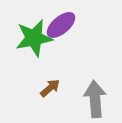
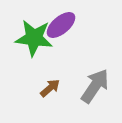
green star: rotated 18 degrees clockwise
gray arrow: moved 13 px up; rotated 39 degrees clockwise
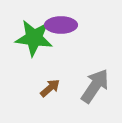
purple ellipse: rotated 40 degrees clockwise
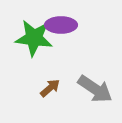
gray arrow: moved 3 px down; rotated 90 degrees clockwise
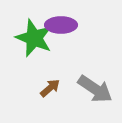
green star: rotated 15 degrees clockwise
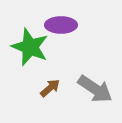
green star: moved 4 px left, 9 px down
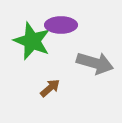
green star: moved 2 px right, 6 px up
gray arrow: moved 26 px up; rotated 18 degrees counterclockwise
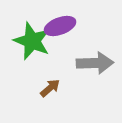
purple ellipse: moved 1 px left, 1 px down; rotated 20 degrees counterclockwise
gray arrow: rotated 18 degrees counterclockwise
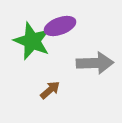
brown arrow: moved 2 px down
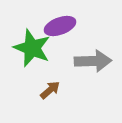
green star: moved 7 px down
gray arrow: moved 2 px left, 2 px up
